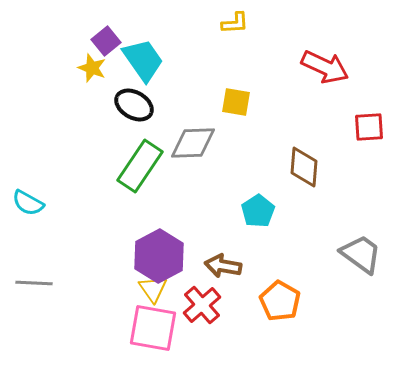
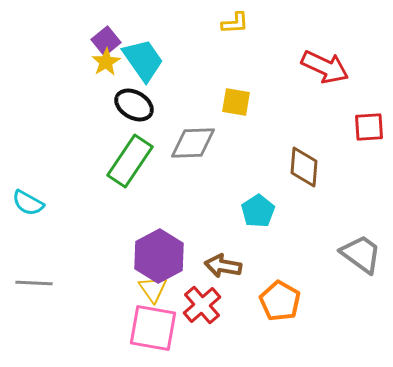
yellow star: moved 14 px right, 6 px up; rotated 20 degrees clockwise
green rectangle: moved 10 px left, 5 px up
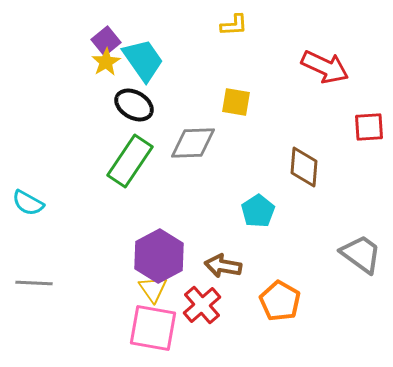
yellow L-shape: moved 1 px left, 2 px down
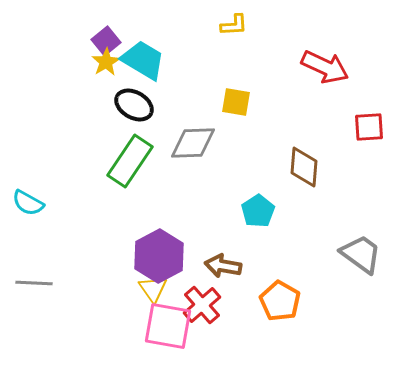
cyan trapezoid: rotated 24 degrees counterclockwise
pink square: moved 15 px right, 2 px up
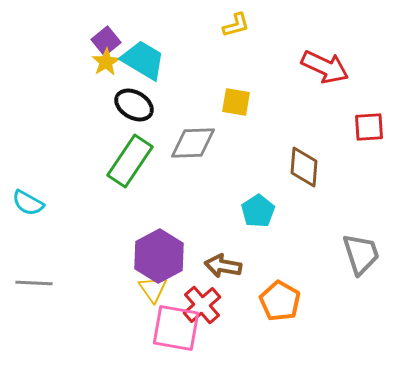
yellow L-shape: moved 2 px right; rotated 12 degrees counterclockwise
gray trapezoid: rotated 36 degrees clockwise
pink square: moved 8 px right, 2 px down
